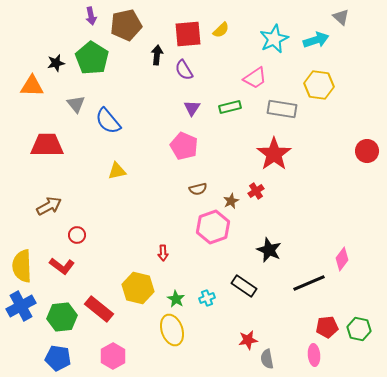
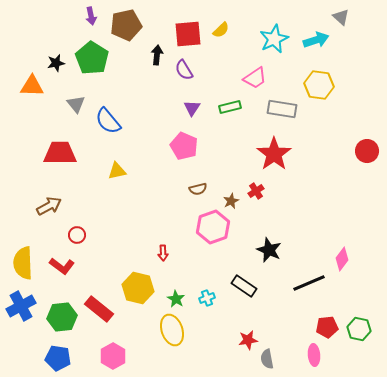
red trapezoid at (47, 145): moved 13 px right, 8 px down
yellow semicircle at (22, 266): moved 1 px right, 3 px up
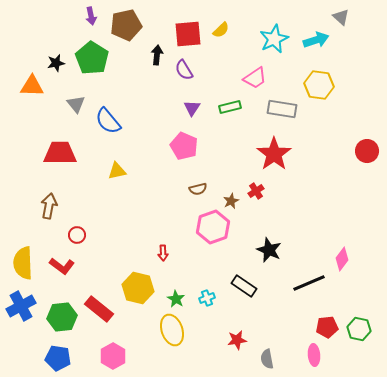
brown arrow at (49, 206): rotated 50 degrees counterclockwise
red star at (248, 340): moved 11 px left
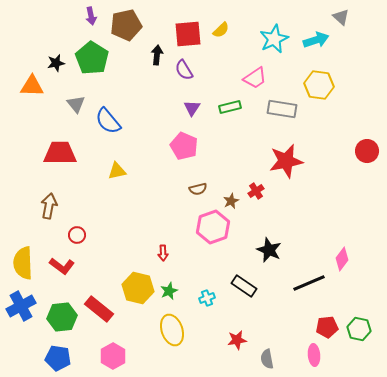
red star at (274, 154): moved 12 px right, 7 px down; rotated 24 degrees clockwise
green star at (176, 299): moved 7 px left, 8 px up; rotated 18 degrees clockwise
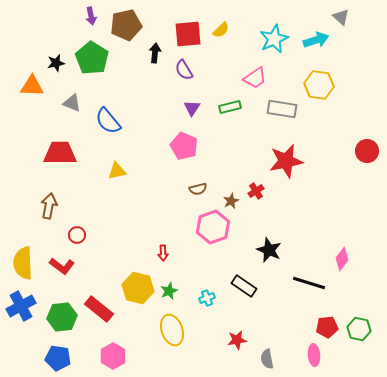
black arrow at (157, 55): moved 2 px left, 2 px up
gray triangle at (76, 104): moved 4 px left, 1 px up; rotated 30 degrees counterclockwise
black line at (309, 283): rotated 40 degrees clockwise
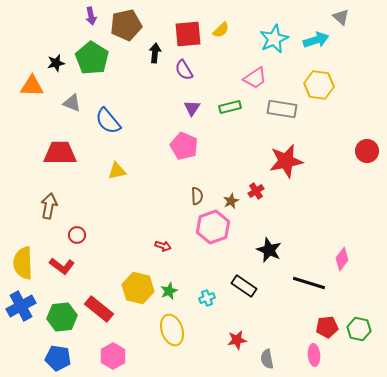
brown semicircle at (198, 189): moved 1 px left, 7 px down; rotated 78 degrees counterclockwise
red arrow at (163, 253): moved 7 px up; rotated 70 degrees counterclockwise
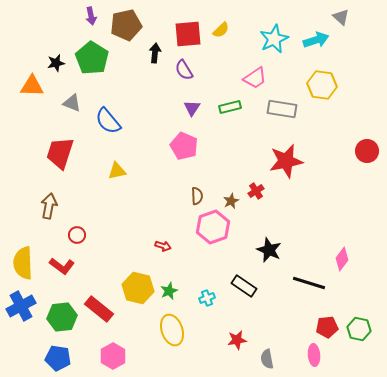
yellow hexagon at (319, 85): moved 3 px right
red trapezoid at (60, 153): rotated 72 degrees counterclockwise
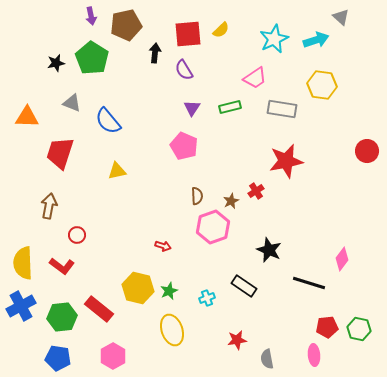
orange triangle at (32, 86): moved 5 px left, 31 px down
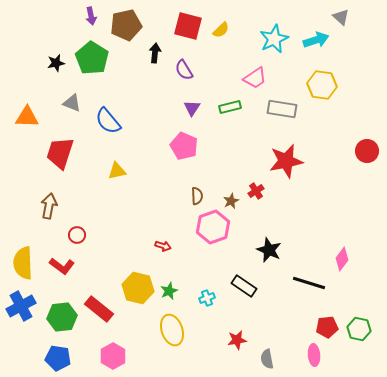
red square at (188, 34): moved 8 px up; rotated 20 degrees clockwise
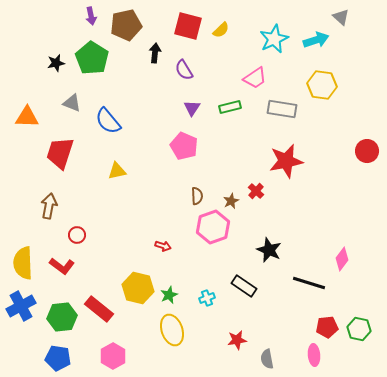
red cross at (256, 191): rotated 14 degrees counterclockwise
green star at (169, 291): moved 4 px down
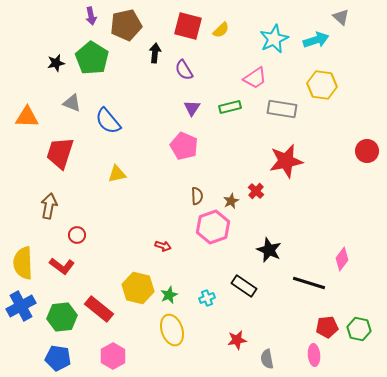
yellow triangle at (117, 171): moved 3 px down
